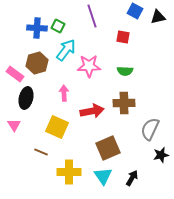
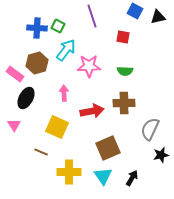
black ellipse: rotated 15 degrees clockwise
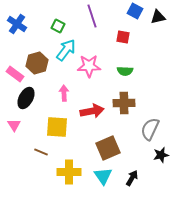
blue cross: moved 20 px left, 4 px up; rotated 30 degrees clockwise
yellow square: rotated 20 degrees counterclockwise
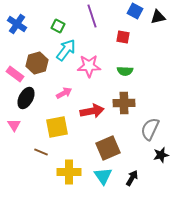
pink arrow: rotated 63 degrees clockwise
yellow square: rotated 15 degrees counterclockwise
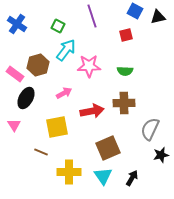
red square: moved 3 px right, 2 px up; rotated 24 degrees counterclockwise
brown hexagon: moved 1 px right, 2 px down
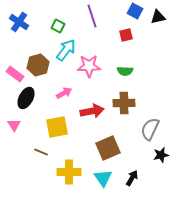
blue cross: moved 2 px right, 2 px up
cyan triangle: moved 2 px down
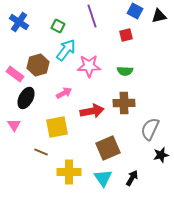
black triangle: moved 1 px right, 1 px up
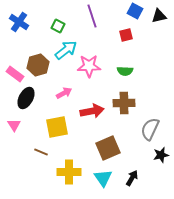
cyan arrow: rotated 15 degrees clockwise
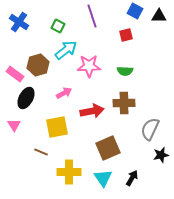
black triangle: rotated 14 degrees clockwise
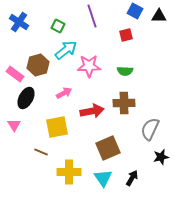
black star: moved 2 px down
